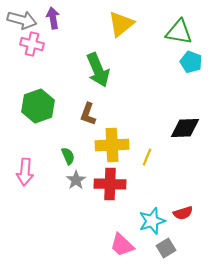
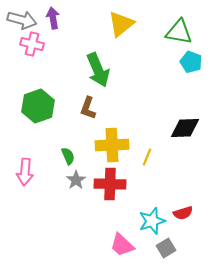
brown L-shape: moved 6 px up
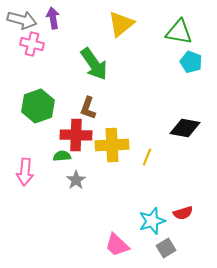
green arrow: moved 4 px left, 6 px up; rotated 12 degrees counterclockwise
black diamond: rotated 12 degrees clockwise
green semicircle: moved 6 px left; rotated 72 degrees counterclockwise
red cross: moved 34 px left, 49 px up
pink trapezoid: moved 5 px left
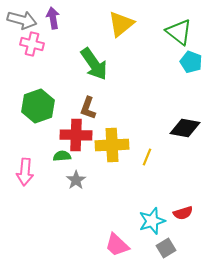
green triangle: rotated 28 degrees clockwise
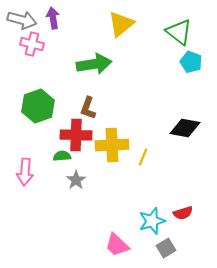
green arrow: rotated 64 degrees counterclockwise
yellow line: moved 4 px left
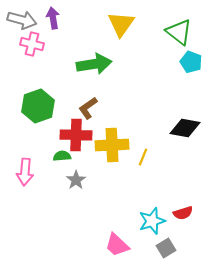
yellow triangle: rotated 16 degrees counterclockwise
brown L-shape: rotated 35 degrees clockwise
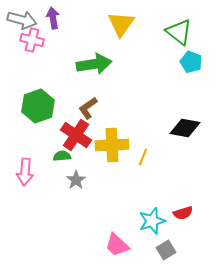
pink cross: moved 4 px up
red cross: rotated 32 degrees clockwise
gray square: moved 2 px down
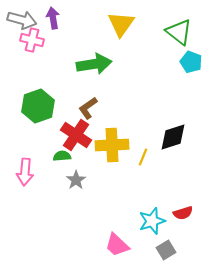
black diamond: moved 12 px left, 9 px down; rotated 28 degrees counterclockwise
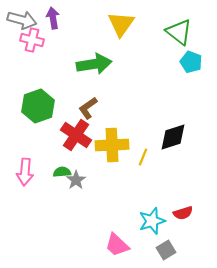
green semicircle: moved 16 px down
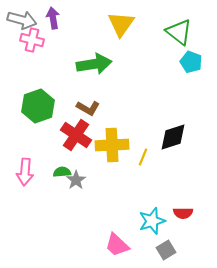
brown L-shape: rotated 115 degrees counterclockwise
red semicircle: rotated 18 degrees clockwise
